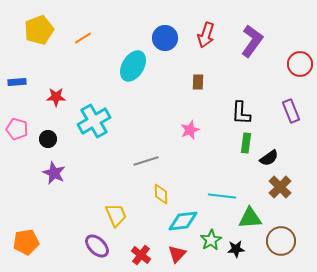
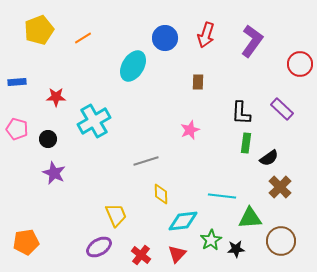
purple rectangle: moved 9 px left, 2 px up; rotated 25 degrees counterclockwise
purple ellipse: moved 2 px right, 1 px down; rotated 75 degrees counterclockwise
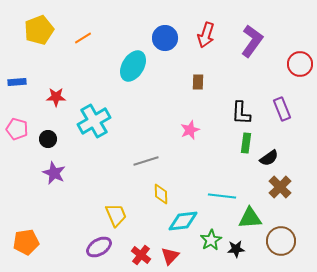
purple rectangle: rotated 25 degrees clockwise
red triangle: moved 7 px left, 2 px down
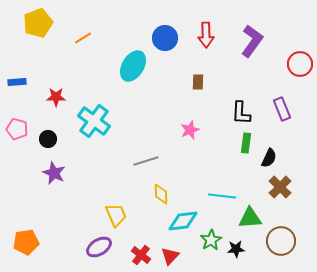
yellow pentagon: moved 1 px left, 7 px up
red arrow: rotated 20 degrees counterclockwise
cyan cross: rotated 24 degrees counterclockwise
black semicircle: rotated 30 degrees counterclockwise
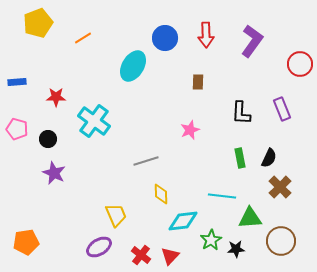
green rectangle: moved 6 px left, 15 px down; rotated 18 degrees counterclockwise
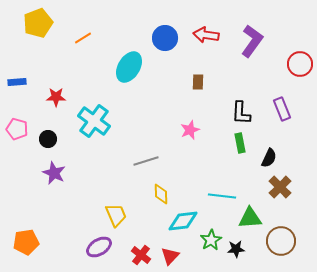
red arrow: rotated 100 degrees clockwise
cyan ellipse: moved 4 px left, 1 px down
green rectangle: moved 15 px up
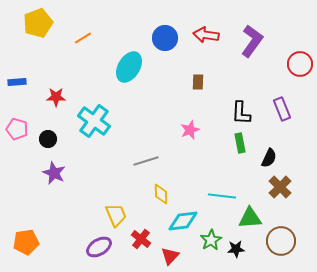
red cross: moved 16 px up
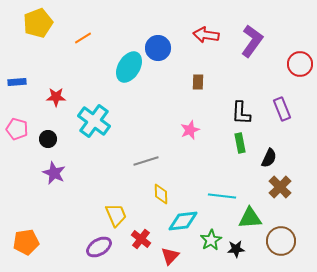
blue circle: moved 7 px left, 10 px down
